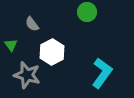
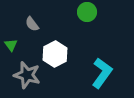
white hexagon: moved 3 px right, 2 px down
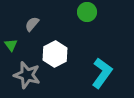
gray semicircle: rotated 77 degrees clockwise
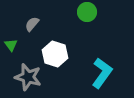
white hexagon: rotated 15 degrees counterclockwise
gray star: moved 1 px right, 2 px down
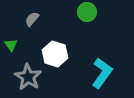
gray semicircle: moved 5 px up
gray star: rotated 16 degrees clockwise
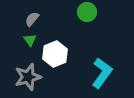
green triangle: moved 19 px right, 5 px up
white hexagon: rotated 20 degrees clockwise
gray star: rotated 24 degrees clockwise
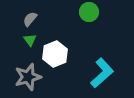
green circle: moved 2 px right
gray semicircle: moved 2 px left
cyan L-shape: rotated 12 degrees clockwise
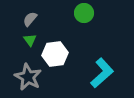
green circle: moved 5 px left, 1 px down
white hexagon: rotated 15 degrees clockwise
gray star: rotated 28 degrees counterclockwise
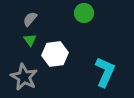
cyan L-shape: moved 3 px right, 1 px up; rotated 24 degrees counterclockwise
gray star: moved 4 px left
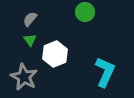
green circle: moved 1 px right, 1 px up
white hexagon: rotated 15 degrees counterclockwise
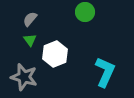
gray star: rotated 12 degrees counterclockwise
